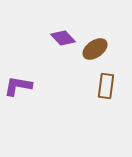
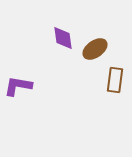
purple diamond: rotated 35 degrees clockwise
brown rectangle: moved 9 px right, 6 px up
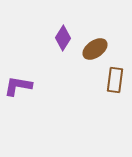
purple diamond: rotated 40 degrees clockwise
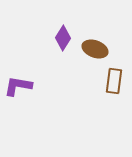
brown ellipse: rotated 55 degrees clockwise
brown rectangle: moved 1 px left, 1 px down
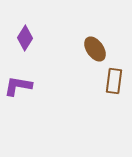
purple diamond: moved 38 px left
brown ellipse: rotated 35 degrees clockwise
